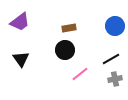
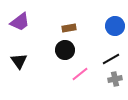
black triangle: moved 2 px left, 2 px down
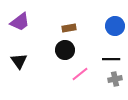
black line: rotated 30 degrees clockwise
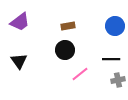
brown rectangle: moved 1 px left, 2 px up
gray cross: moved 3 px right, 1 px down
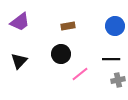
black circle: moved 4 px left, 4 px down
black triangle: rotated 18 degrees clockwise
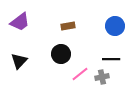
gray cross: moved 16 px left, 3 px up
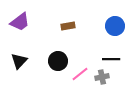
black circle: moved 3 px left, 7 px down
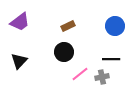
brown rectangle: rotated 16 degrees counterclockwise
black circle: moved 6 px right, 9 px up
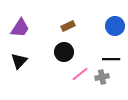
purple trapezoid: moved 6 px down; rotated 20 degrees counterclockwise
